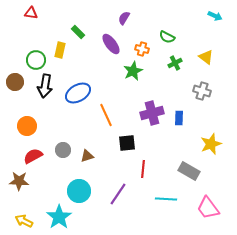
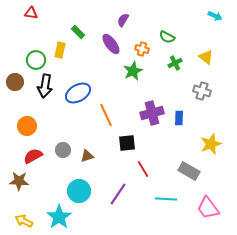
purple semicircle: moved 1 px left, 2 px down
red line: rotated 36 degrees counterclockwise
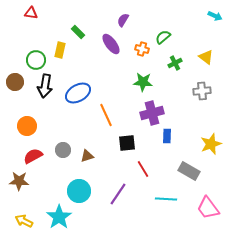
green semicircle: moved 4 px left; rotated 112 degrees clockwise
green star: moved 10 px right, 11 px down; rotated 30 degrees clockwise
gray cross: rotated 24 degrees counterclockwise
blue rectangle: moved 12 px left, 18 px down
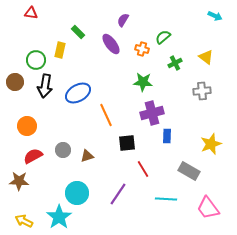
cyan circle: moved 2 px left, 2 px down
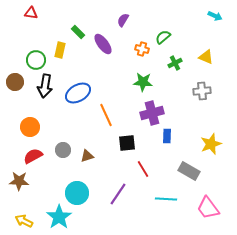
purple ellipse: moved 8 px left
yellow triangle: rotated 14 degrees counterclockwise
orange circle: moved 3 px right, 1 px down
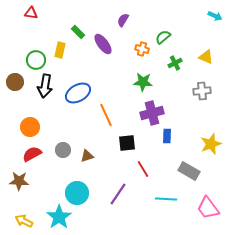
red semicircle: moved 1 px left, 2 px up
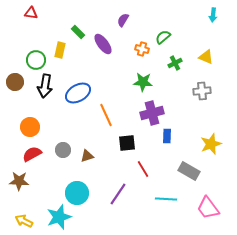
cyan arrow: moved 2 px left, 1 px up; rotated 72 degrees clockwise
cyan star: rotated 15 degrees clockwise
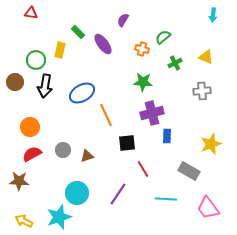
blue ellipse: moved 4 px right
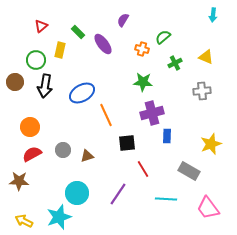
red triangle: moved 10 px right, 13 px down; rotated 48 degrees counterclockwise
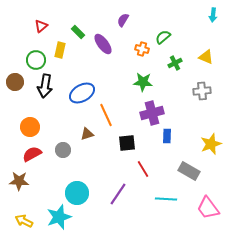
brown triangle: moved 22 px up
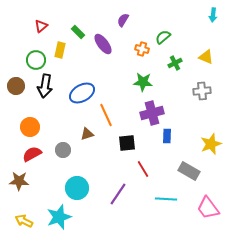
brown circle: moved 1 px right, 4 px down
cyan circle: moved 5 px up
